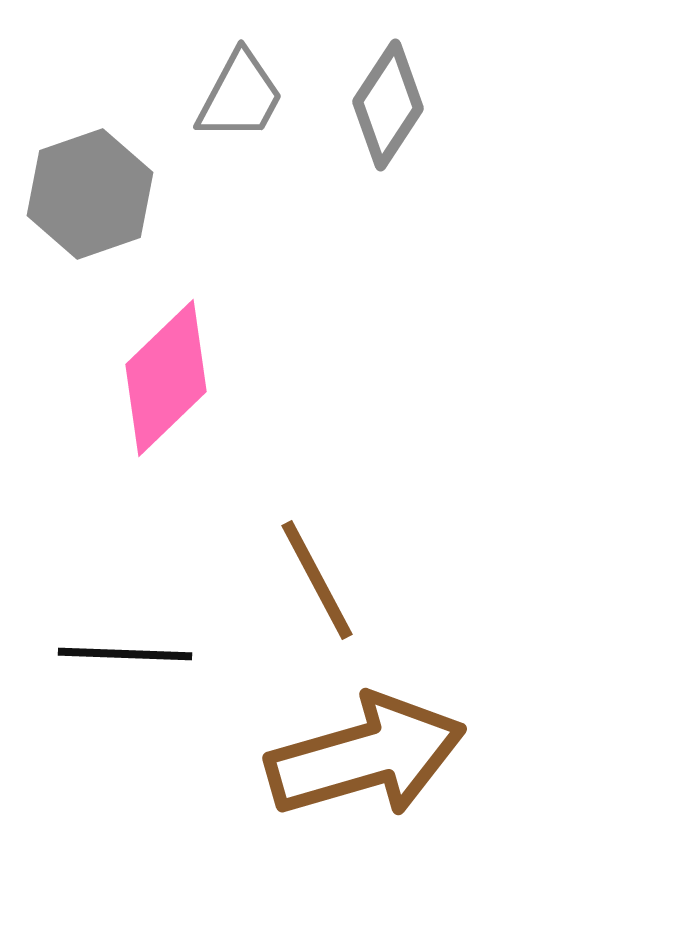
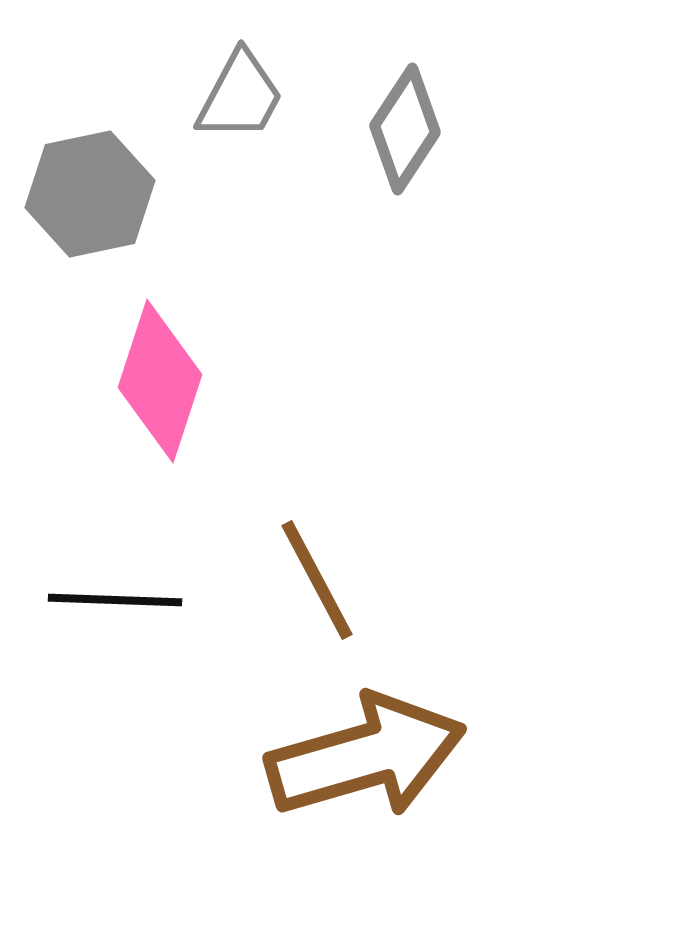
gray diamond: moved 17 px right, 24 px down
gray hexagon: rotated 7 degrees clockwise
pink diamond: moved 6 px left, 3 px down; rotated 28 degrees counterclockwise
black line: moved 10 px left, 54 px up
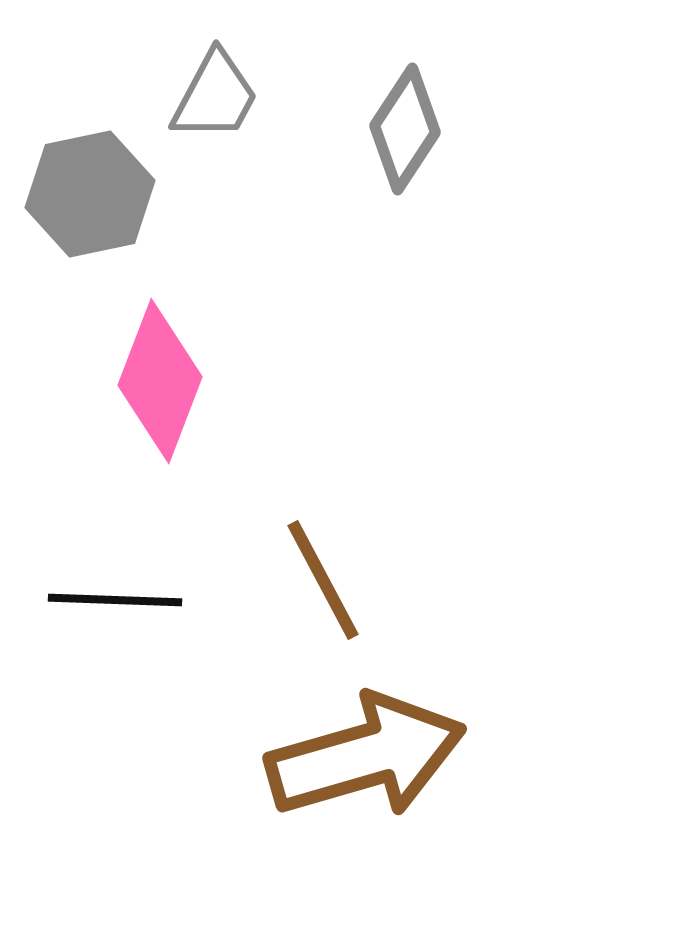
gray trapezoid: moved 25 px left
pink diamond: rotated 3 degrees clockwise
brown line: moved 6 px right
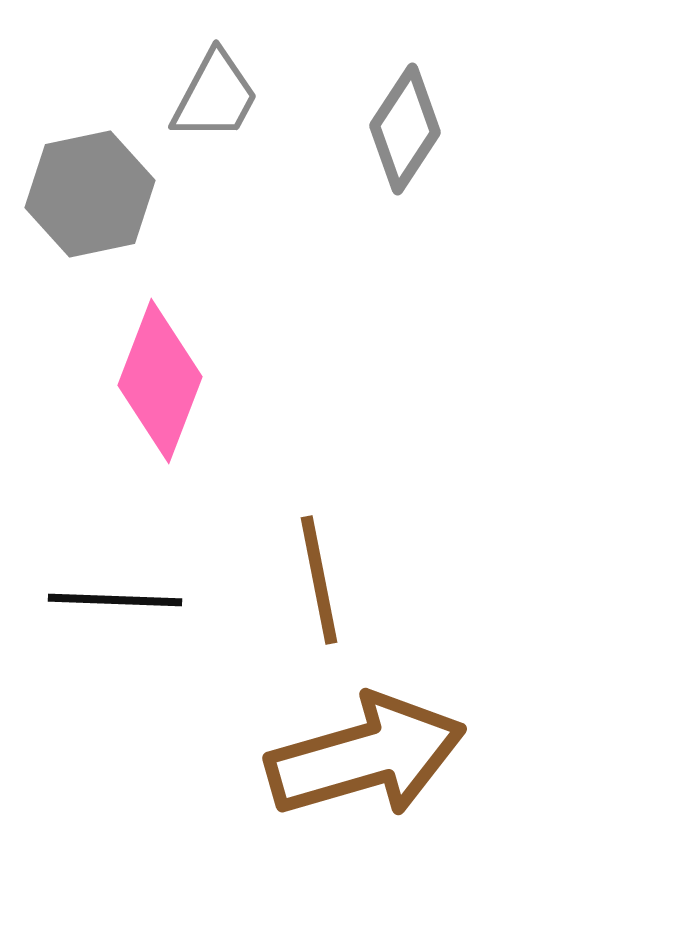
brown line: moved 4 px left; rotated 17 degrees clockwise
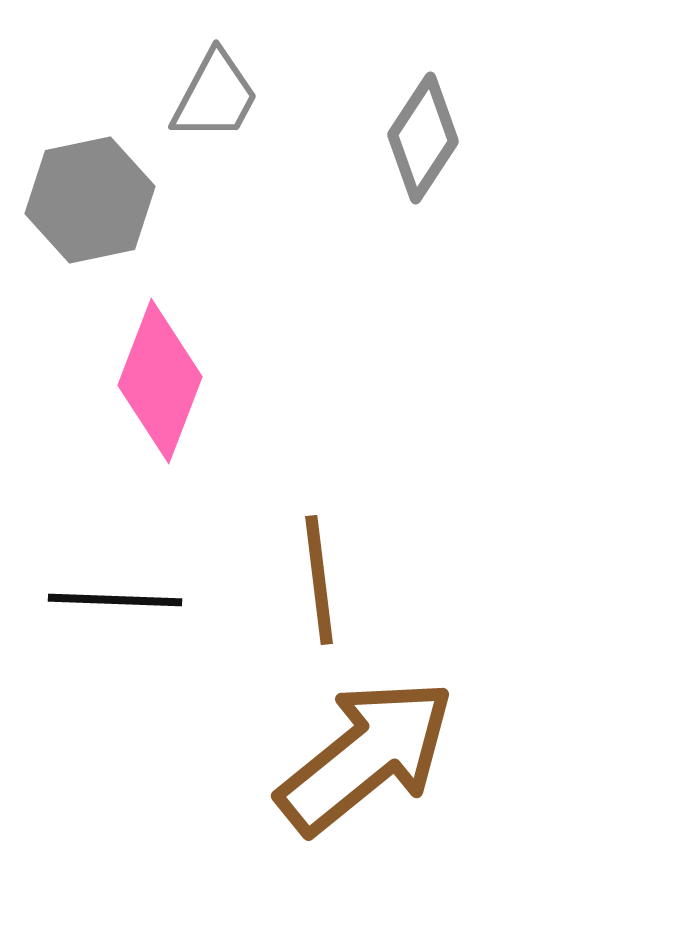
gray diamond: moved 18 px right, 9 px down
gray hexagon: moved 6 px down
brown line: rotated 4 degrees clockwise
brown arrow: rotated 23 degrees counterclockwise
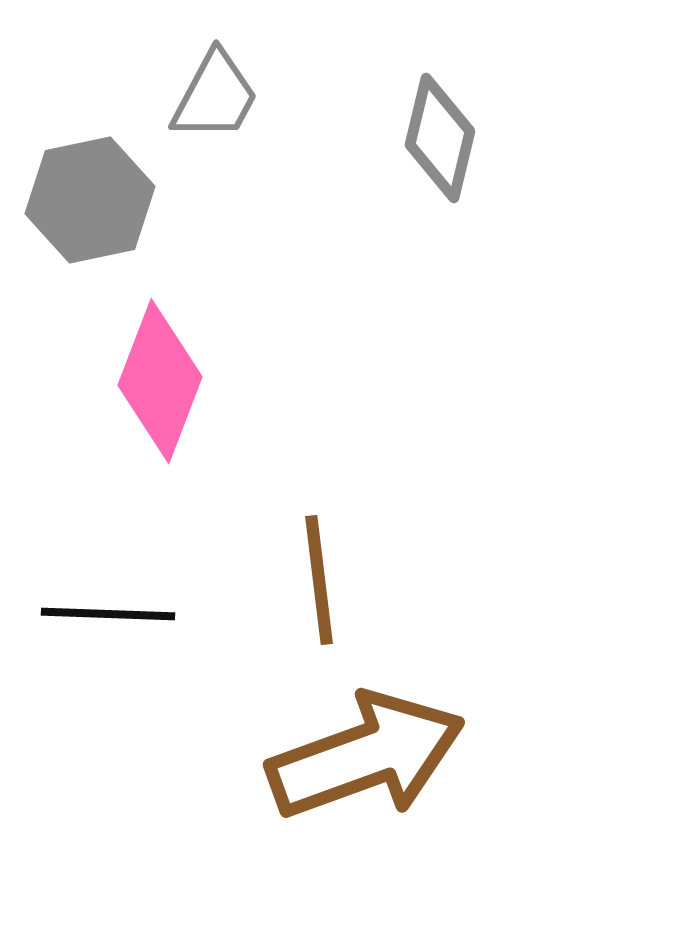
gray diamond: moved 17 px right; rotated 20 degrees counterclockwise
black line: moved 7 px left, 14 px down
brown arrow: rotated 19 degrees clockwise
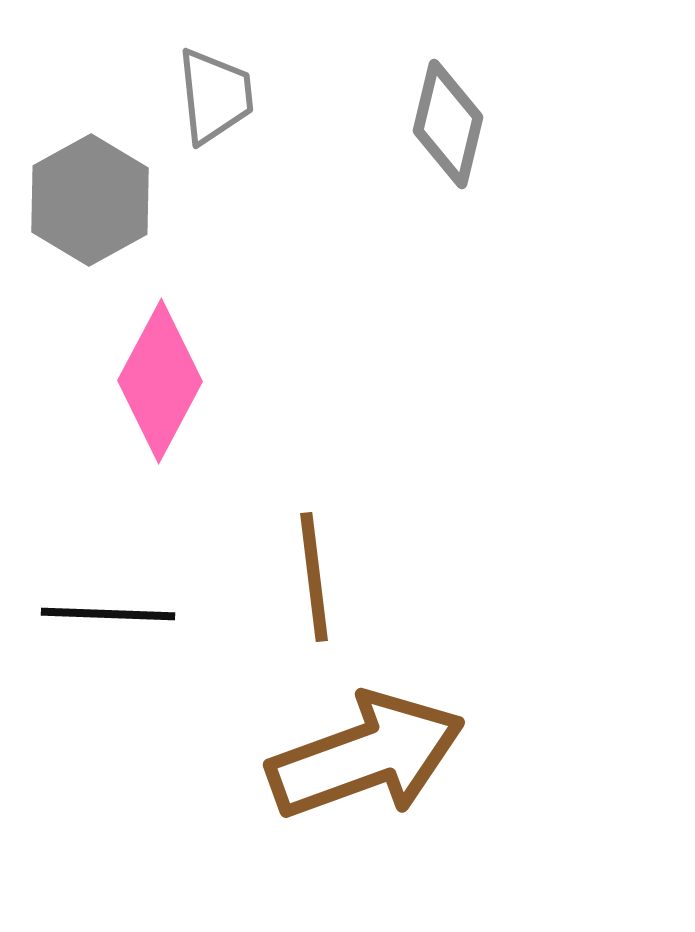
gray trapezoid: rotated 34 degrees counterclockwise
gray diamond: moved 8 px right, 14 px up
gray hexagon: rotated 17 degrees counterclockwise
pink diamond: rotated 7 degrees clockwise
brown line: moved 5 px left, 3 px up
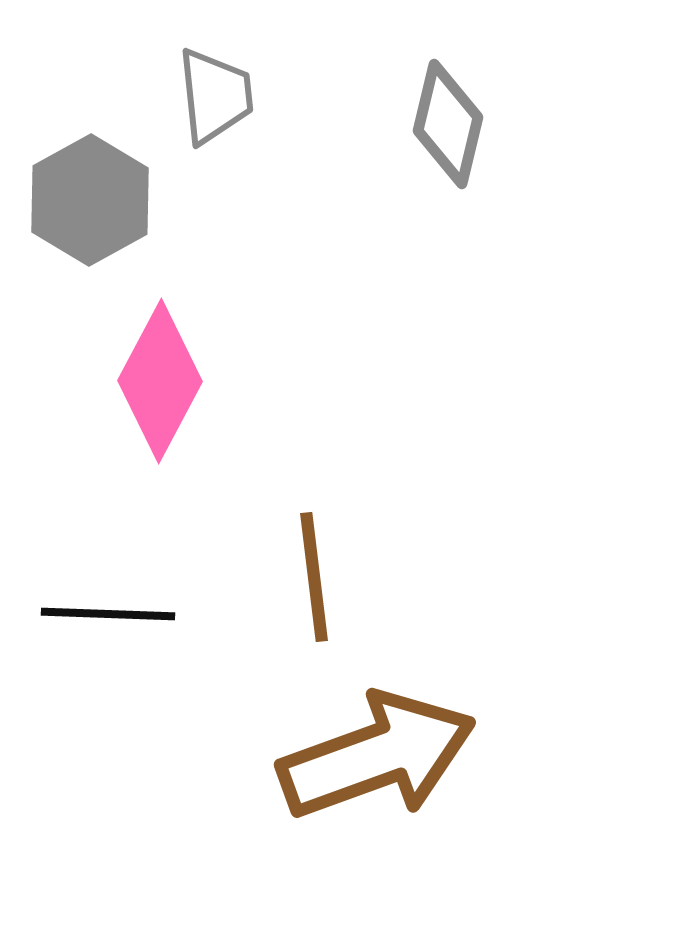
brown arrow: moved 11 px right
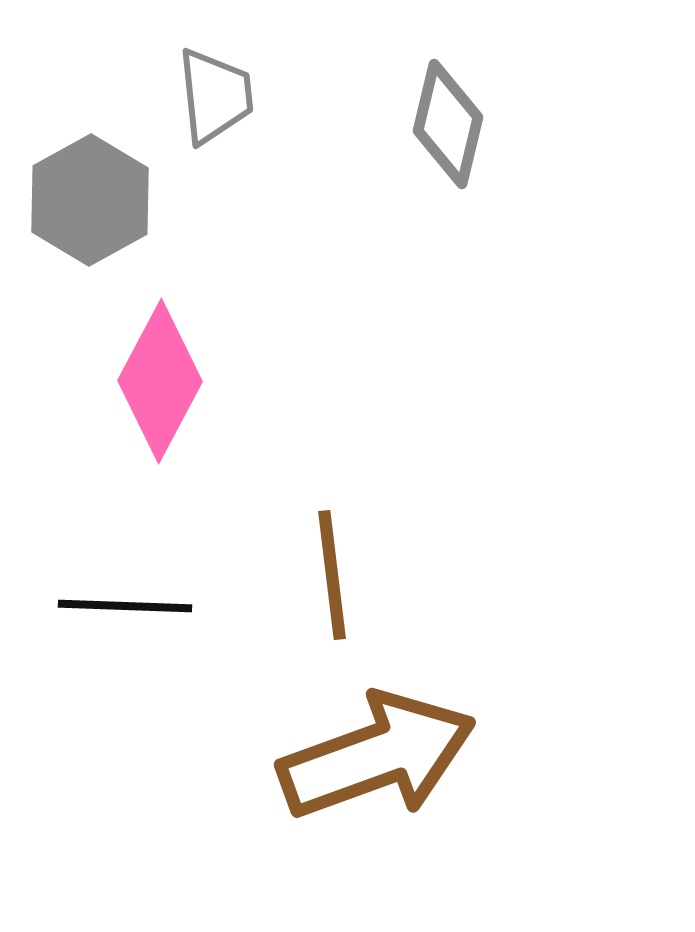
brown line: moved 18 px right, 2 px up
black line: moved 17 px right, 8 px up
